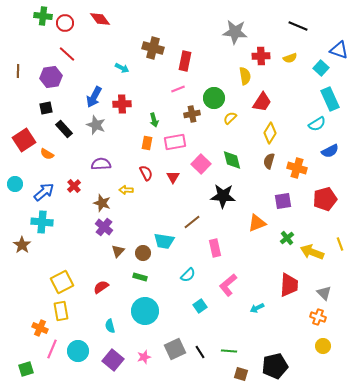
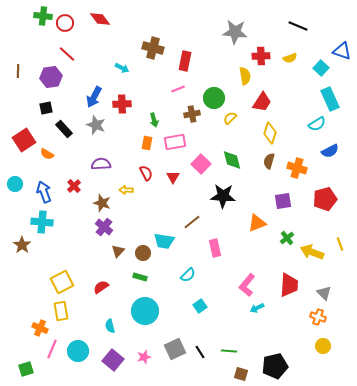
blue triangle at (339, 50): moved 3 px right, 1 px down
yellow diamond at (270, 133): rotated 15 degrees counterclockwise
blue arrow at (44, 192): rotated 70 degrees counterclockwise
pink L-shape at (228, 285): moved 19 px right; rotated 10 degrees counterclockwise
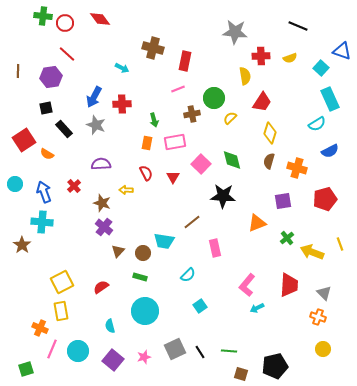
yellow circle at (323, 346): moved 3 px down
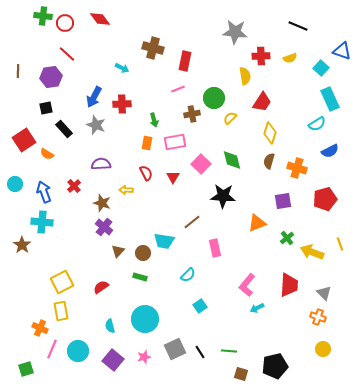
cyan circle at (145, 311): moved 8 px down
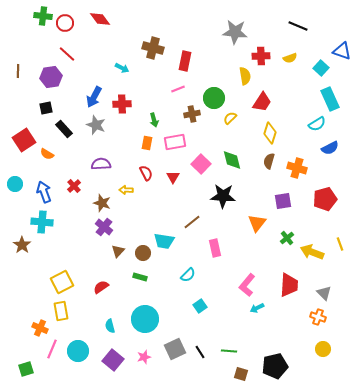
blue semicircle at (330, 151): moved 3 px up
orange triangle at (257, 223): rotated 30 degrees counterclockwise
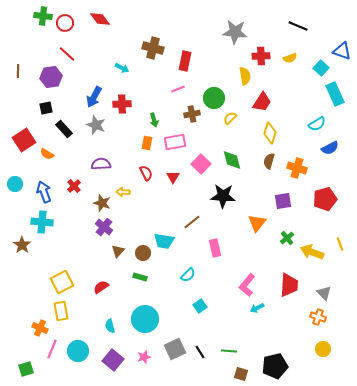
cyan rectangle at (330, 99): moved 5 px right, 5 px up
yellow arrow at (126, 190): moved 3 px left, 2 px down
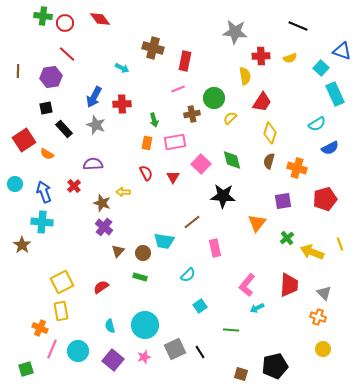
purple semicircle at (101, 164): moved 8 px left
cyan circle at (145, 319): moved 6 px down
green line at (229, 351): moved 2 px right, 21 px up
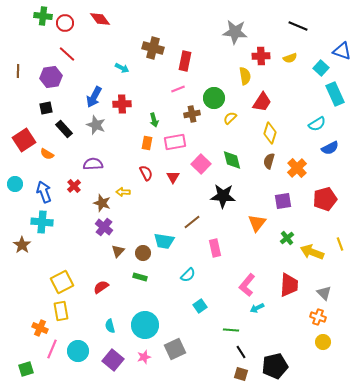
orange cross at (297, 168): rotated 30 degrees clockwise
yellow circle at (323, 349): moved 7 px up
black line at (200, 352): moved 41 px right
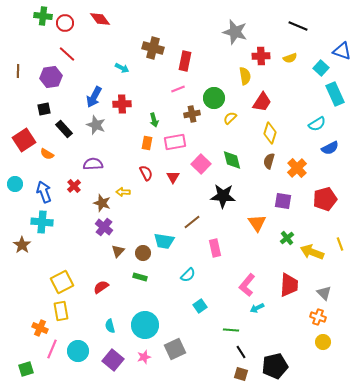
gray star at (235, 32): rotated 10 degrees clockwise
black square at (46, 108): moved 2 px left, 1 px down
purple square at (283, 201): rotated 18 degrees clockwise
orange triangle at (257, 223): rotated 12 degrees counterclockwise
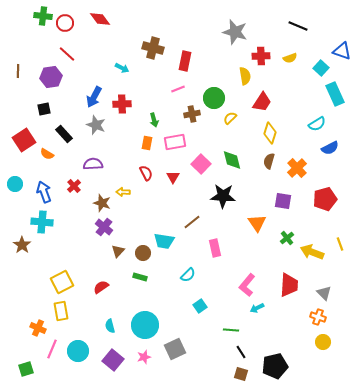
black rectangle at (64, 129): moved 5 px down
orange cross at (40, 328): moved 2 px left
